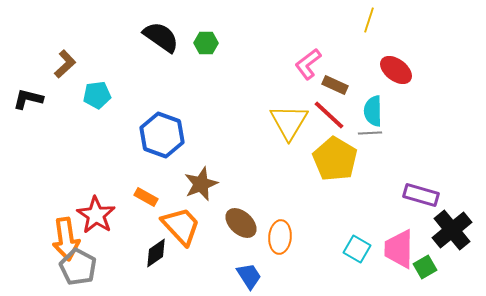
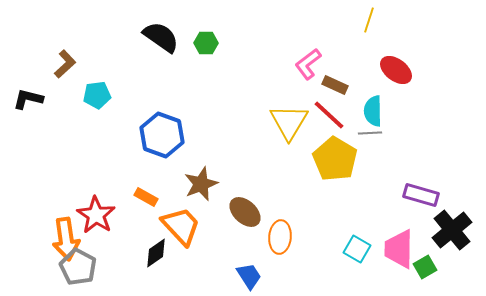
brown ellipse: moved 4 px right, 11 px up
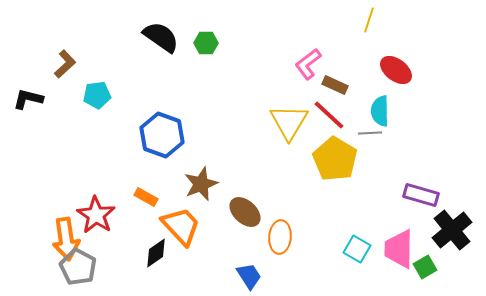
cyan semicircle: moved 7 px right
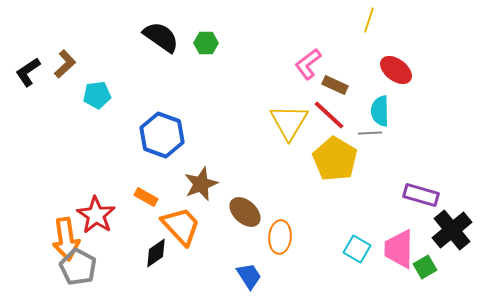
black L-shape: moved 27 px up; rotated 48 degrees counterclockwise
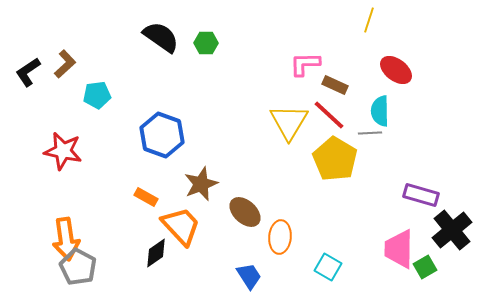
pink L-shape: moved 3 px left; rotated 36 degrees clockwise
red star: moved 33 px left, 64 px up; rotated 21 degrees counterclockwise
cyan square: moved 29 px left, 18 px down
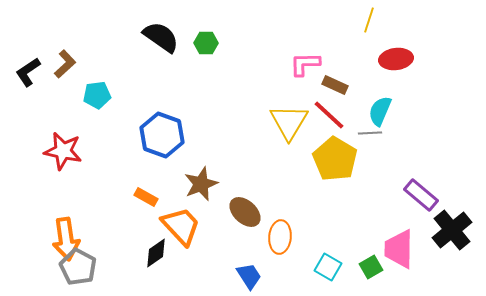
red ellipse: moved 11 px up; rotated 44 degrees counterclockwise
cyan semicircle: rotated 24 degrees clockwise
purple rectangle: rotated 24 degrees clockwise
green square: moved 54 px left
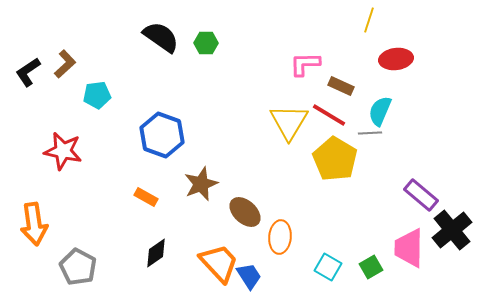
brown rectangle: moved 6 px right, 1 px down
red line: rotated 12 degrees counterclockwise
orange trapezoid: moved 38 px right, 37 px down
orange arrow: moved 32 px left, 15 px up
pink trapezoid: moved 10 px right, 1 px up
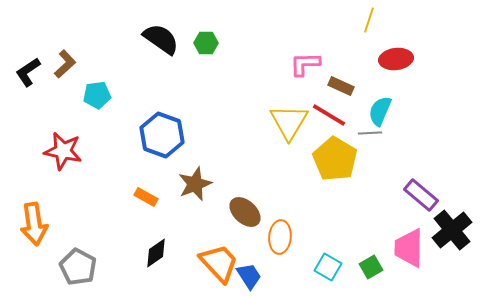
black semicircle: moved 2 px down
brown star: moved 6 px left
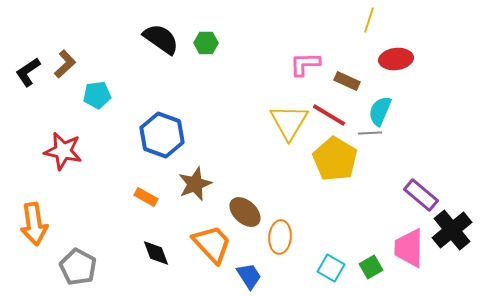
brown rectangle: moved 6 px right, 5 px up
black diamond: rotated 76 degrees counterclockwise
orange trapezoid: moved 7 px left, 19 px up
cyan square: moved 3 px right, 1 px down
